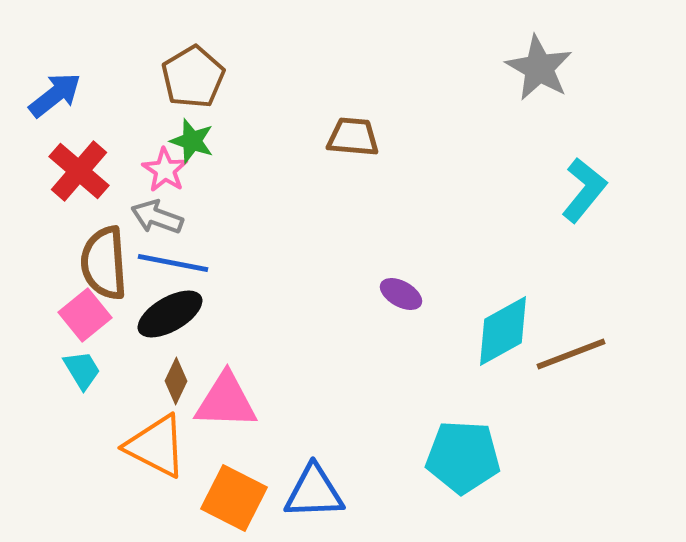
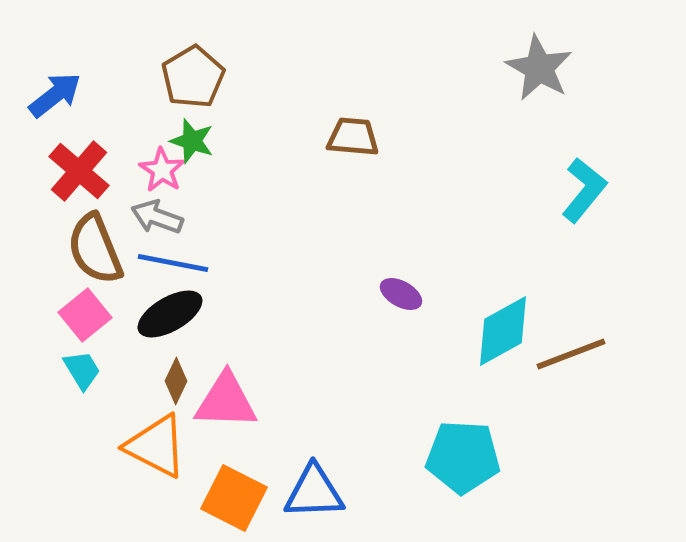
pink star: moved 3 px left
brown semicircle: moved 9 px left, 14 px up; rotated 18 degrees counterclockwise
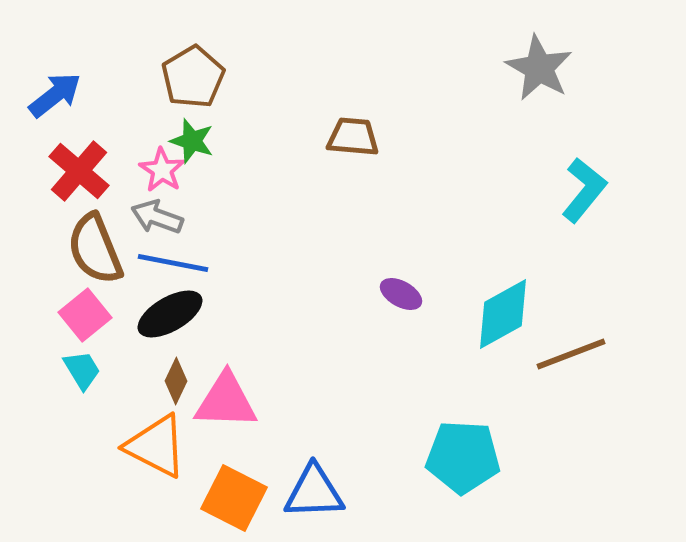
cyan diamond: moved 17 px up
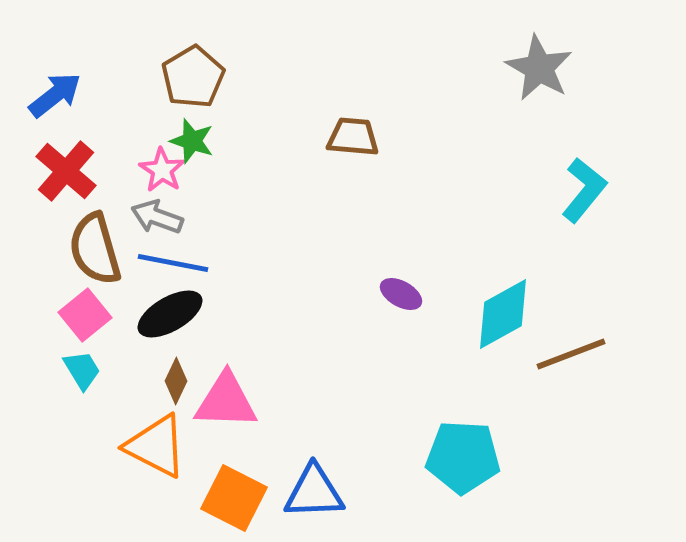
red cross: moved 13 px left
brown semicircle: rotated 6 degrees clockwise
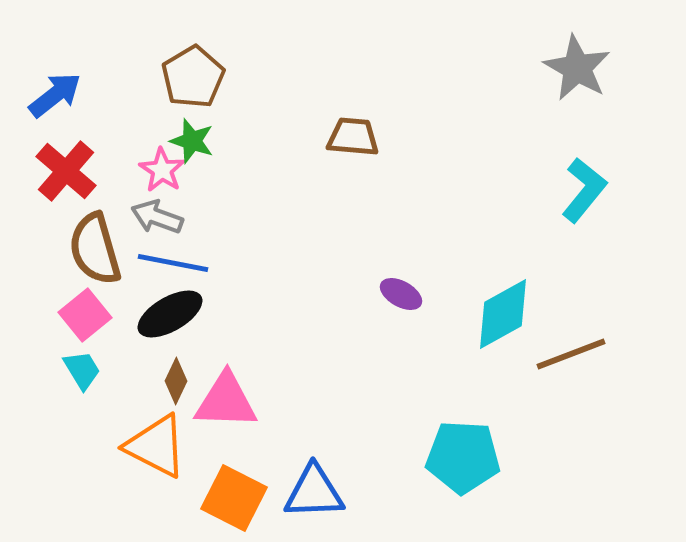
gray star: moved 38 px right
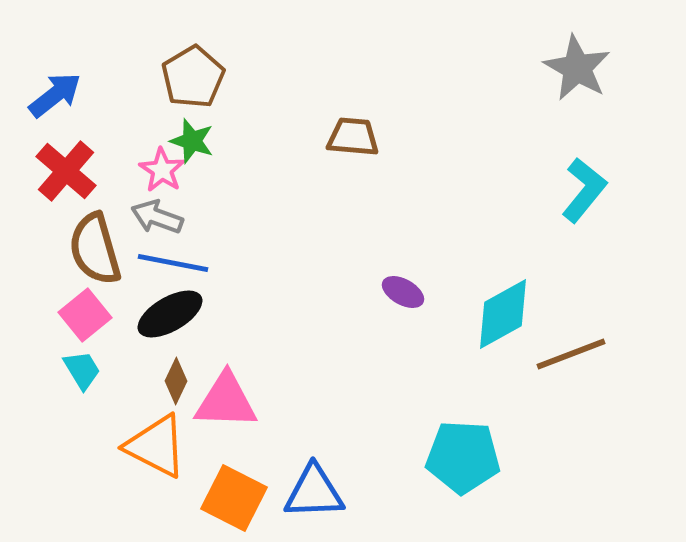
purple ellipse: moved 2 px right, 2 px up
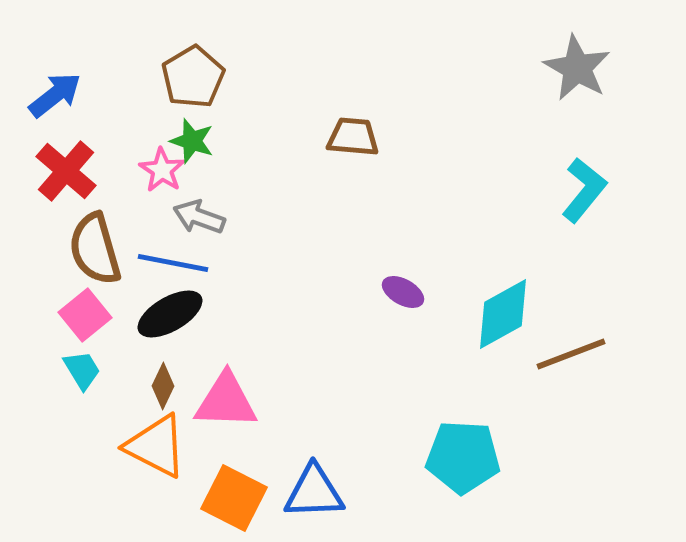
gray arrow: moved 42 px right
brown diamond: moved 13 px left, 5 px down
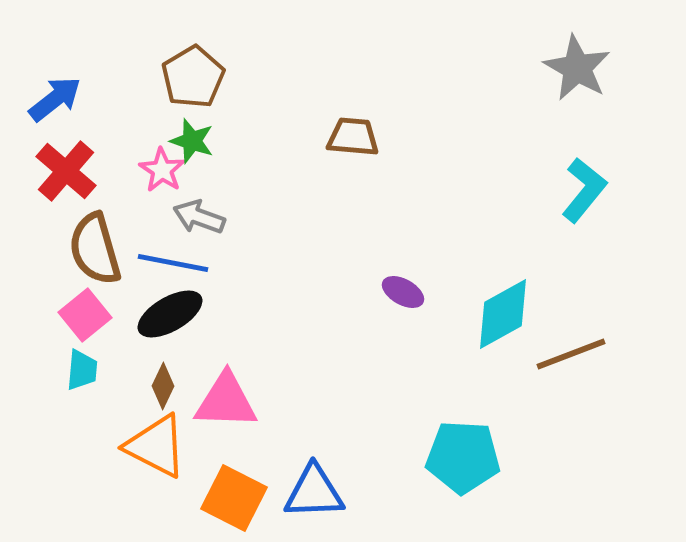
blue arrow: moved 4 px down
cyan trapezoid: rotated 36 degrees clockwise
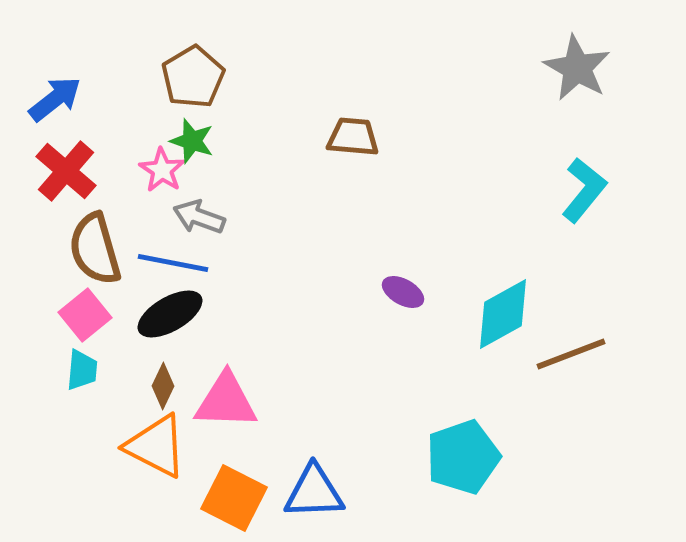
cyan pentagon: rotated 22 degrees counterclockwise
